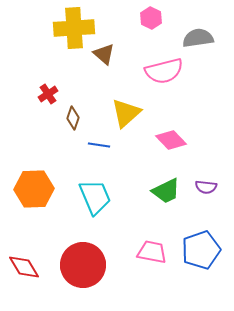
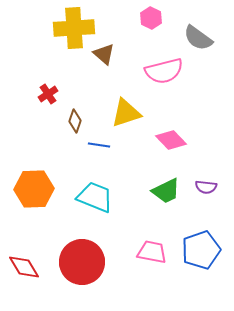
gray semicircle: rotated 136 degrees counterclockwise
yellow triangle: rotated 24 degrees clockwise
brown diamond: moved 2 px right, 3 px down
cyan trapezoid: rotated 45 degrees counterclockwise
red circle: moved 1 px left, 3 px up
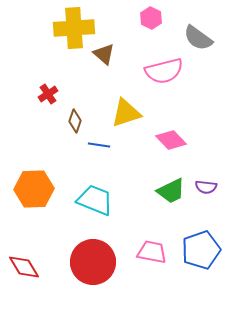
green trapezoid: moved 5 px right
cyan trapezoid: moved 3 px down
red circle: moved 11 px right
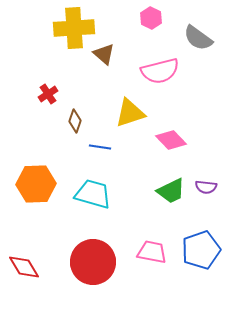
pink semicircle: moved 4 px left
yellow triangle: moved 4 px right
blue line: moved 1 px right, 2 px down
orange hexagon: moved 2 px right, 5 px up
cyan trapezoid: moved 2 px left, 6 px up; rotated 6 degrees counterclockwise
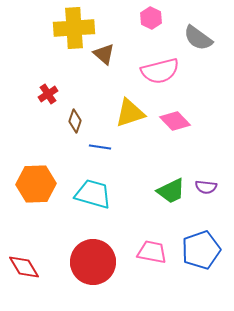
pink diamond: moved 4 px right, 19 px up
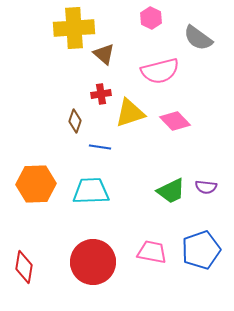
red cross: moved 53 px right; rotated 24 degrees clockwise
cyan trapezoid: moved 2 px left, 3 px up; rotated 18 degrees counterclockwise
red diamond: rotated 40 degrees clockwise
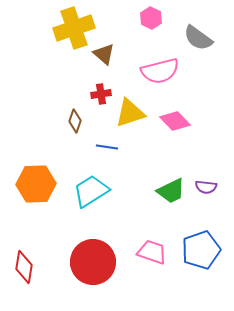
yellow cross: rotated 15 degrees counterclockwise
blue line: moved 7 px right
cyan trapezoid: rotated 30 degrees counterclockwise
pink trapezoid: rotated 8 degrees clockwise
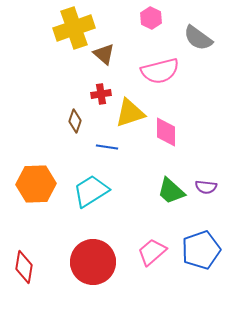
pink diamond: moved 9 px left, 11 px down; rotated 44 degrees clockwise
green trapezoid: rotated 68 degrees clockwise
pink trapezoid: rotated 60 degrees counterclockwise
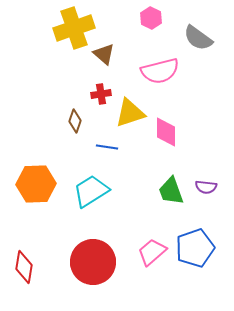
green trapezoid: rotated 28 degrees clockwise
blue pentagon: moved 6 px left, 2 px up
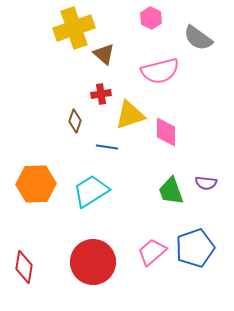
yellow triangle: moved 2 px down
purple semicircle: moved 4 px up
